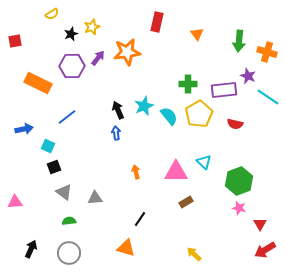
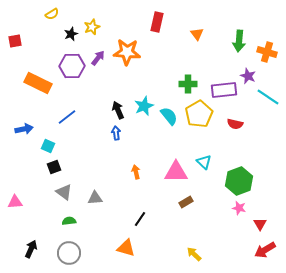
orange star at (127, 52): rotated 12 degrees clockwise
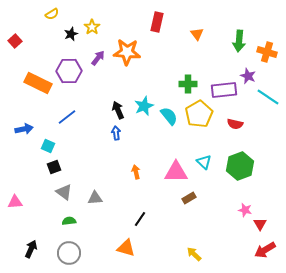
yellow star at (92, 27): rotated 14 degrees counterclockwise
red square at (15, 41): rotated 32 degrees counterclockwise
purple hexagon at (72, 66): moved 3 px left, 5 px down
green hexagon at (239, 181): moved 1 px right, 15 px up
brown rectangle at (186, 202): moved 3 px right, 4 px up
pink star at (239, 208): moved 6 px right, 2 px down
